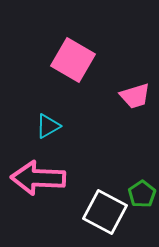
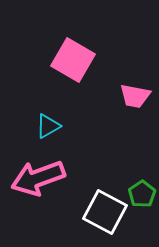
pink trapezoid: rotated 28 degrees clockwise
pink arrow: rotated 22 degrees counterclockwise
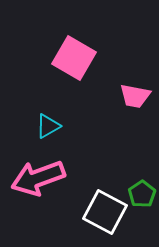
pink square: moved 1 px right, 2 px up
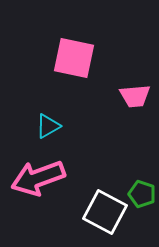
pink square: rotated 18 degrees counterclockwise
pink trapezoid: rotated 16 degrees counterclockwise
green pentagon: rotated 20 degrees counterclockwise
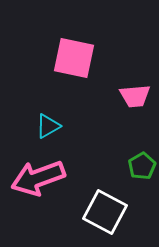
green pentagon: moved 28 px up; rotated 24 degrees clockwise
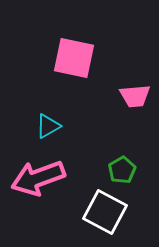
green pentagon: moved 20 px left, 4 px down
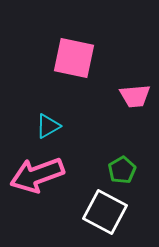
pink arrow: moved 1 px left, 3 px up
